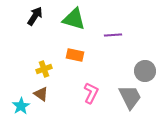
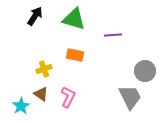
pink L-shape: moved 23 px left, 4 px down
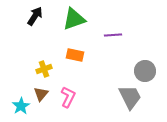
green triangle: rotated 35 degrees counterclockwise
brown triangle: rotated 35 degrees clockwise
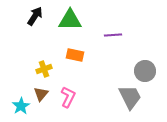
green triangle: moved 4 px left, 1 px down; rotated 20 degrees clockwise
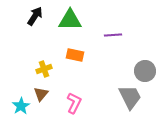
pink L-shape: moved 6 px right, 6 px down
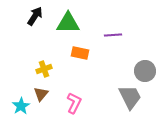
green triangle: moved 2 px left, 3 px down
orange rectangle: moved 5 px right, 2 px up
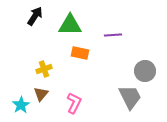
green triangle: moved 2 px right, 2 px down
cyan star: moved 1 px up
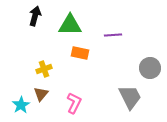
black arrow: rotated 18 degrees counterclockwise
gray circle: moved 5 px right, 3 px up
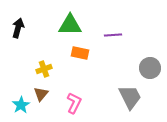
black arrow: moved 17 px left, 12 px down
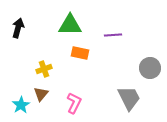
gray trapezoid: moved 1 px left, 1 px down
